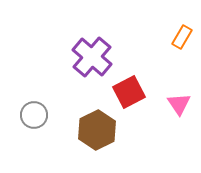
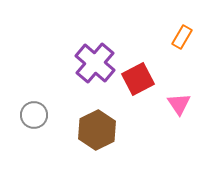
purple cross: moved 3 px right, 6 px down
red square: moved 9 px right, 13 px up
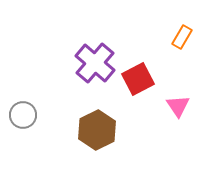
pink triangle: moved 1 px left, 2 px down
gray circle: moved 11 px left
